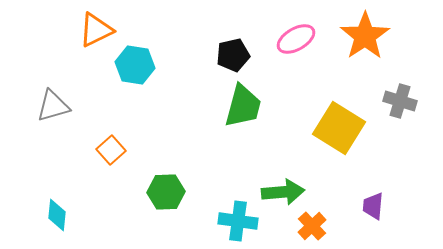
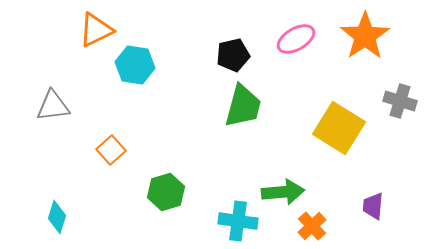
gray triangle: rotated 9 degrees clockwise
green hexagon: rotated 15 degrees counterclockwise
cyan diamond: moved 2 px down; rotated 12 degrees clockwise
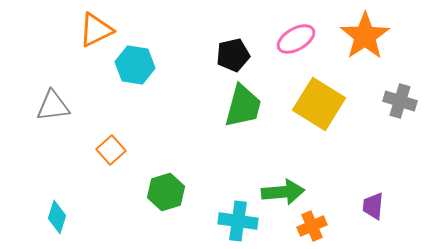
yellow square: moved 20 px left, 24 px up
orange cross: rotated 20 degrees clockwise
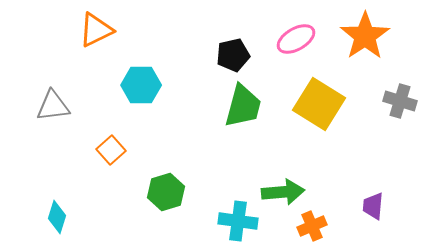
cyan hexagon: moved 6 px right, 20 px down; rotated 9 degrees counterclockwise
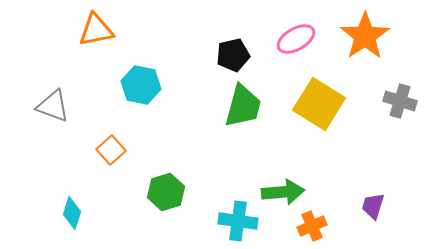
orange triangle: rotated 15 degrees clockwise
cyan hexagon: rotated 12 degrees clockwise
gray triangle: rotated 27 degrees clockwise
purple trapezoid: rotated 12 degrees clockwise
cyan diamond: moved 15 px right, 4 px up
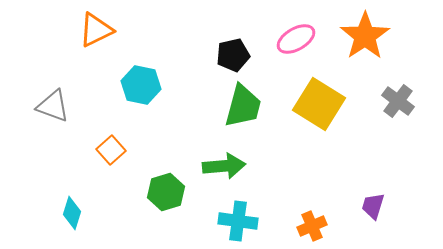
orange triangle: rotated 15 degrees counterclockwise
gray cross: moved 2 px left; rotated 20 degrees clockwise
green arrow: moved 59 px left, 26 px up
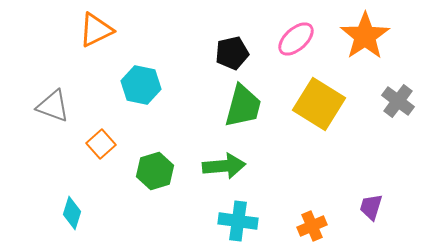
pink ellipse: rotated 12 degrees counterclockwise
black pentagon: moved 1 px left, 2 px up
orange square: moved 10 px left, 6 px up
green hexagon: moved 11 px left, 21 px up
purple trapezoid: moved 2 px left, 1 px down
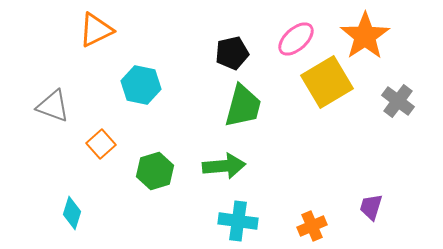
yellow square: moved 8 px right, 22 px up; rotated 27 degrees clockwise
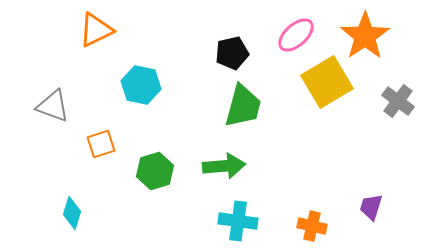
pink ellipse: moved 4 px up
orange square: rotated 24 degrees clockwise
orange cross: rotated 36 degrees clockwise
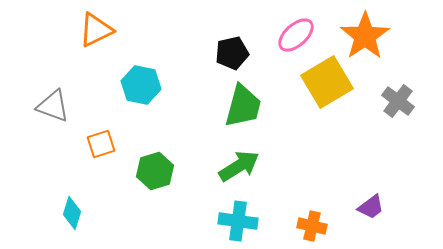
green arrow: moved 15 px right; rotated 27 degrees counterclockwise
purple trapezoid: rotated 144 degrees counterclockwise
